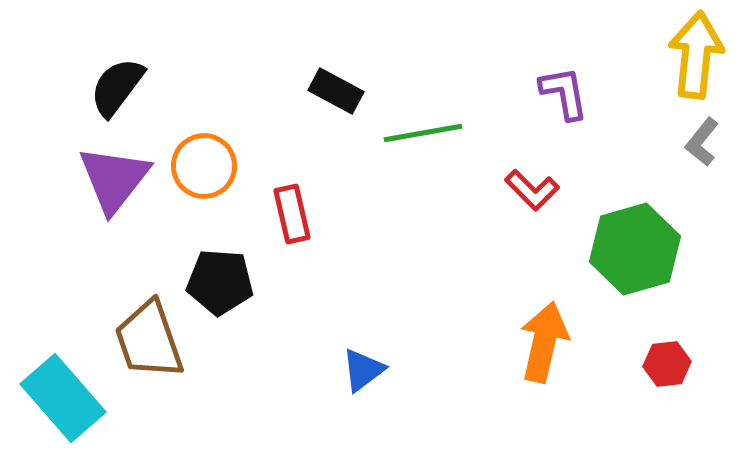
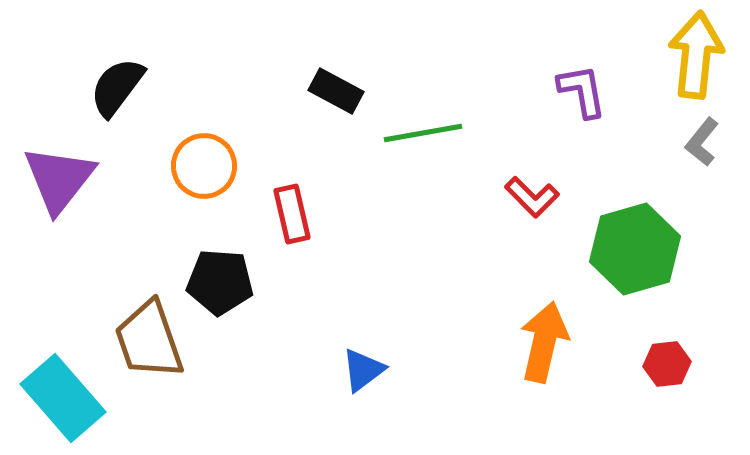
purple L-shape: moved 18 px right, 2 px up
purple triangle: moved 55 px left
red L-shape: moved 7 px down
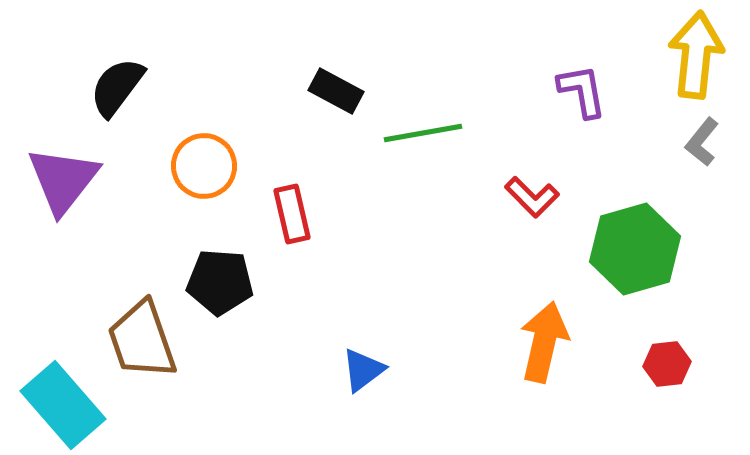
purple triangle: moved 4 px right, 1 px down
brown trapezoid: moved 7 px left
cyan rectangle: moved 7 px down
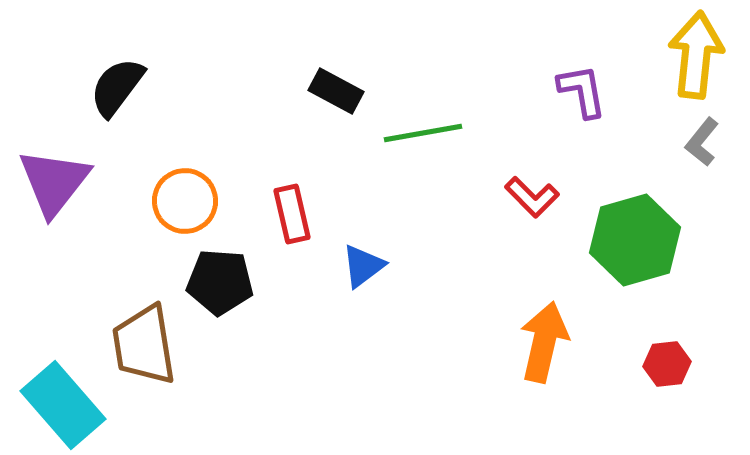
orange circle: moved 19 px left, 35 px down
purple triangle: moved 9 px left, 2 px down
green hexagon: moved 9 px up
brown trapezoid: moved 2 px right, 5 px down; rotated 10 degrees clockwise
blue triangle: moved 104 px up
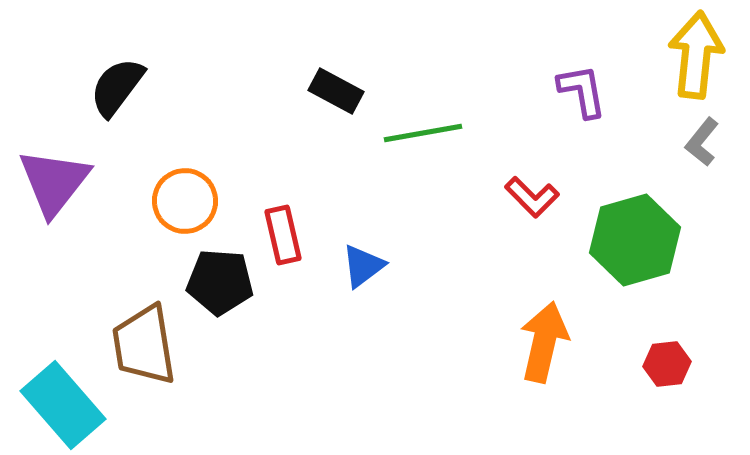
red rectangle: moved 9 px left, 21 px down
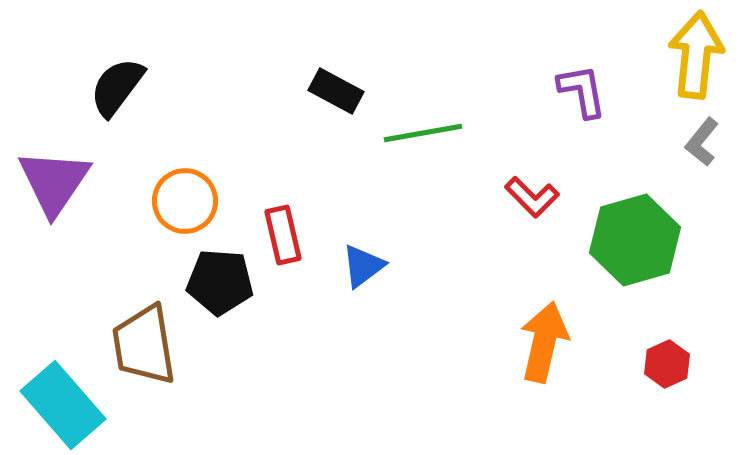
purple triangle: rotated 4 degrees counterclockwise
red hexagon: rotated 18 degrees counterclockwise
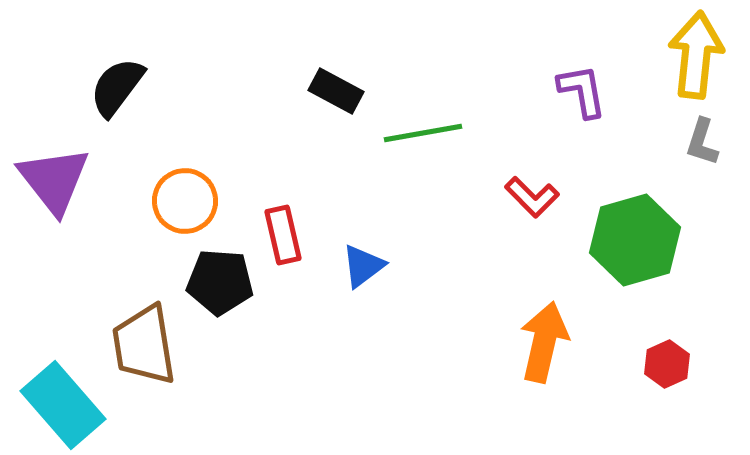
gray L-shape: rotated 21 degrees counterclockwise
purple triangle: moved 2 px up; rotated 12 degrees counterclockwise
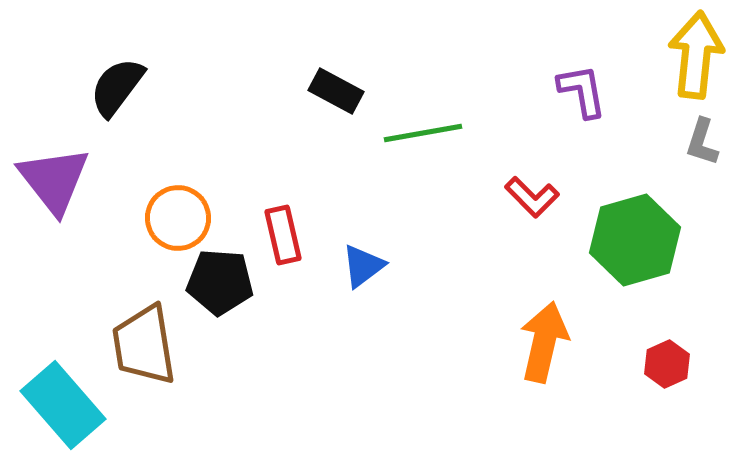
orange circle: moved 7 px left, 17 px down
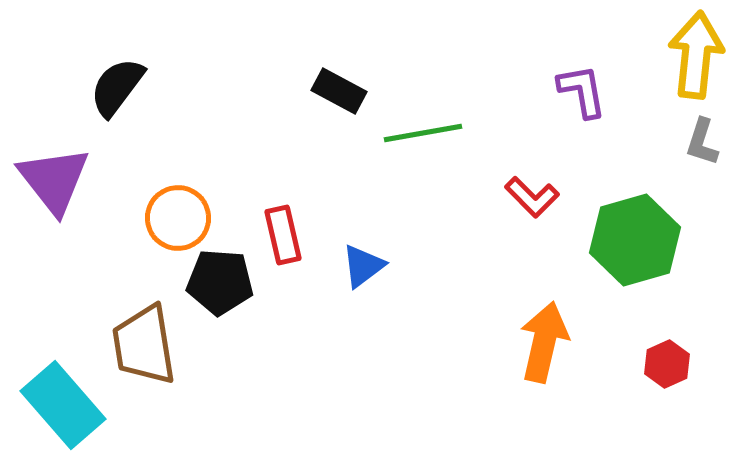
black rectangle: moved 3 px right
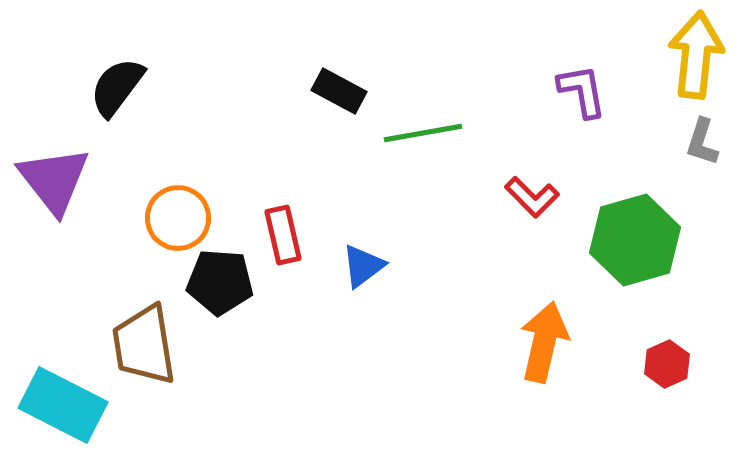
cyan rectangle: rotated 22 degrees counterclockwise
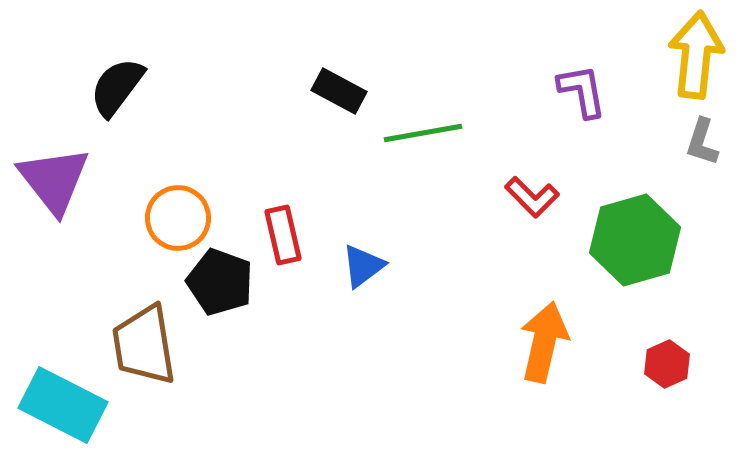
black pentagon: rotated 16 degrees clockwise
